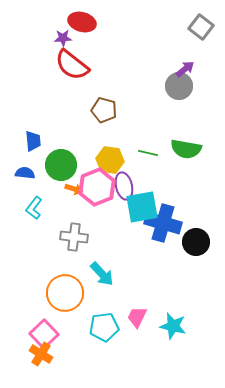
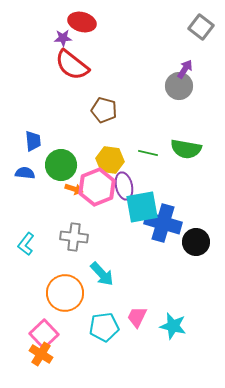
purple arrow: rotated 18 degrees counterclockwise
cyan L-shape: moved 8 px left, 36 px down
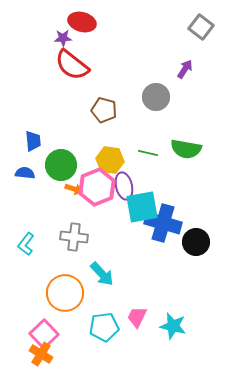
gray circle: moved 23 px left, 11 px down
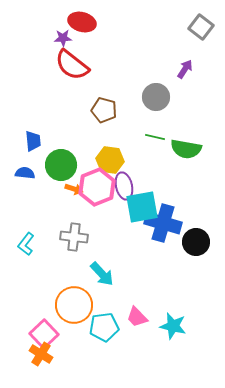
green line: moved 7 px right, 16 px up
orange circle: moved 9 px right, 12 px down
pink trapezoid: rotated 70 degrees counterclockwise
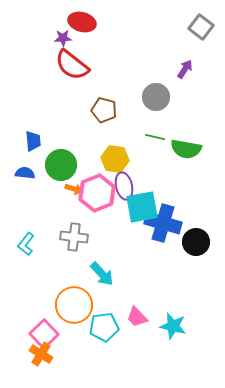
yellow hexagon: moved 5 px right, 1 px up
pink hexagon: moved 6 px down
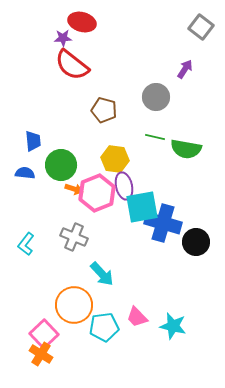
gray cross: rotated 16 degrees clockwise
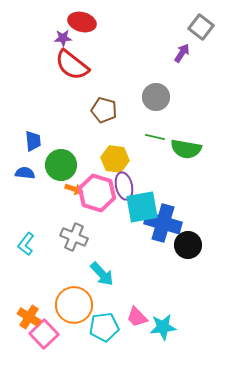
purple arrow: moved 3 px left, 16 px up
pink hexagon: rotated 21 degrees counterclockwise
black circle: moved 8 px left, 3 px down
cyan star: moved 10 px left, 1 px down; rotated 20 degrees counterclockwise
orange cross: moved 12 px left, 37 px up
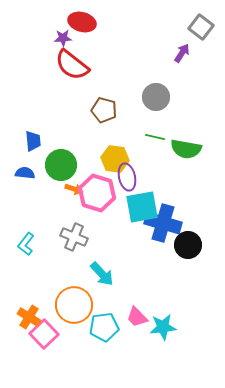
purple ellipse: moved 3 px right, 9 px up
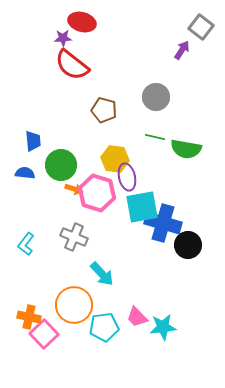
purple arrow: moved 3 px up
orange cross: rotated 20 degrees counterclockwise
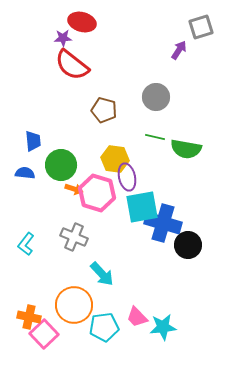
gray square: rotated 35 degrees clockwise
purple arrow: moved 3 px left
